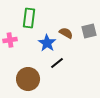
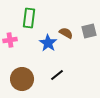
blue star: moved 1 px right
black line: moved 12 px down
brown circle: moved 6 px left
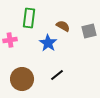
brown semicircle: moved 3 px left, 7 px up
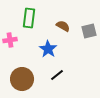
blue star: moved 6 px down
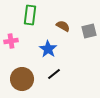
green rectangle: moved 1 px right, 3 px up
pink cross: moved 1 px right, 1 px down
black line: moved 3 px left, 1 px up
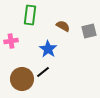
black line: moved 11 px left, 2 px up
